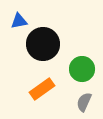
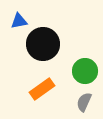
green circle: moved 3 px right, 2 px down
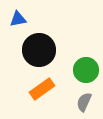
blue triangle: moved 1 px left, 2 px up
black circle: moved 4 px left, 6 px down
green circle: moved 1 px right, 1 px up
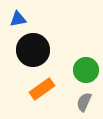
black circle: moved 6 px left
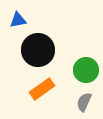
blue triangle: moved 1 px down
black circle: moved 5 px right
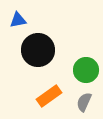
orange rectangle: moved 7 px right, 7 px down
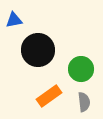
blue triangle: moved 4 px left
green circle: moved 5 px left, 1 px up
gray semicircle: rotated 150 degrees clockwise
